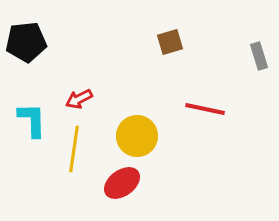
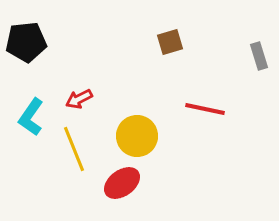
cyan L-shape: moved 1 px left, 3 px up; rotated 144 degrees counterclockwise
yellow line: rotated 30 degrees counterclockwise
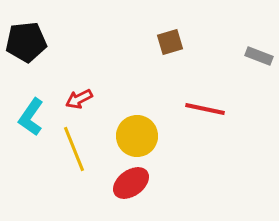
gray rectangle: rotated 52 degrees counterclockwise
red ellipse: moved 9 px right
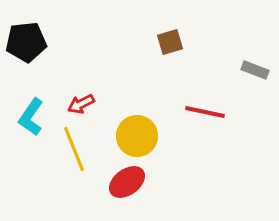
gray rectangle: moved 4 px left, 14 px down
red arrow: moved 2 px right, 5 px down
red line: moved 3 px down
red ellipse: moved 4 px left, 1 px up
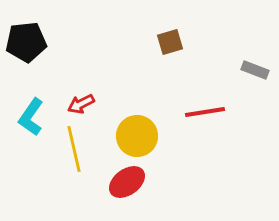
red line: rotated 21 degrees counterclockwise
yellow line: rotated 9 degrees clockwise
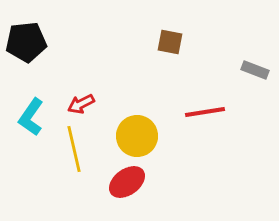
brown square: rotated 28 degrees clockwise
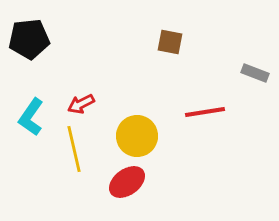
black pentagon: moved 3 px right, 3 px up
gray rectangle: moved 3 px down
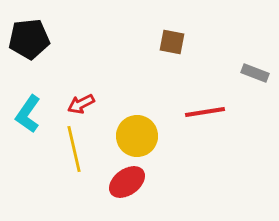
brown square: moved 2 px right
cyan L-shape: moved 3 px left, 3 px up
